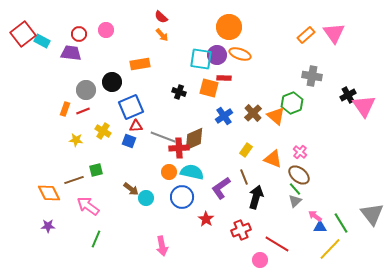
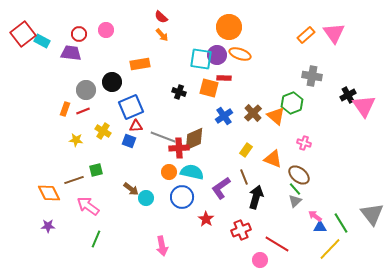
pink cross at (300, 152): moved 4 px right, 9 px up; rotated 24 degrees counterclockwise
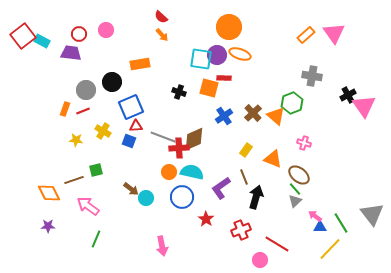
red square at (23, 34): moved 2 px down
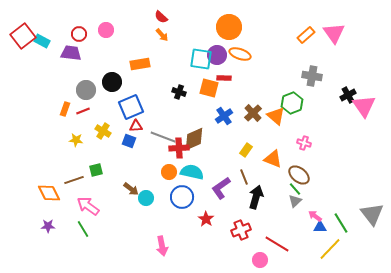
green line at (96, 239): moved 13 px left, 10 px up; rotated 54 degrees counterclockwise
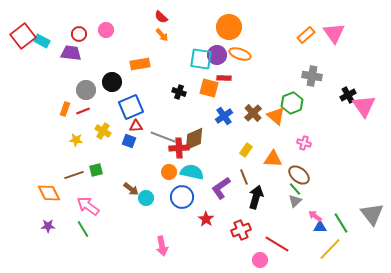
orange triangle at (273, 159): rotated 18 degrees counterclockwise
brown line at (74, 180): moved 5 px up
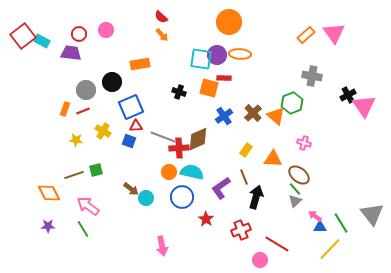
orange circle at (229, 27): moved 5 px up
orange ellipse at (240, 54): rotated 15 degrees counterclockwise
brown diamond at (194, 139): moved 4 px right
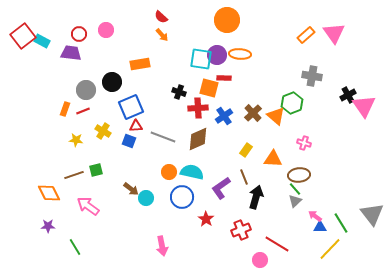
orange circle at (229, 22): moved 2 px left, 2 px up
red cross at (179, 148): moved 19 px right, 40 px up
brown ellipse at (299, 175): rotated 45 degrees counterclockwise
green line at (83, 229): moved 8 px left, 18 px down
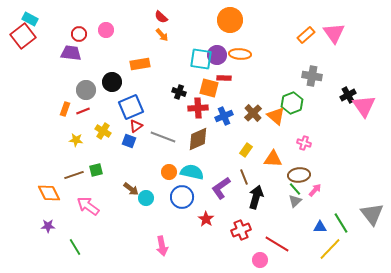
orange circle at (227, 20): moved 3 px right
cyan rectangle at (42, 41): moved 12 px left, 22 px up
blue cross at (224, 116): rotated 12 degrees clockwise
red triangle at (136, 126): rotated 32 degrees counterclockwise
pink arrow at (315, 216): moved 26 px up; rotated 96 degrees clockwise
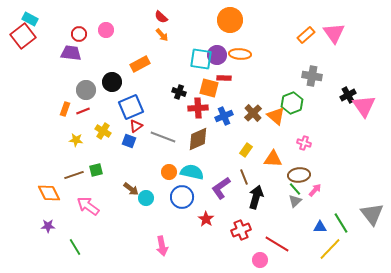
orange rectangle at (140, 64): rotated 18 degrees counterclockwise
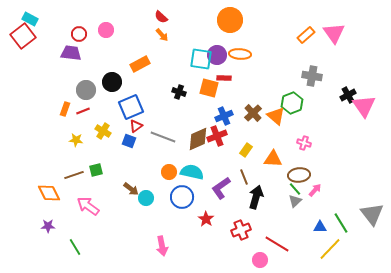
red cross at (198, 108): moved 19 px right, 28 px down; rotated 18 degrees counterclockwise
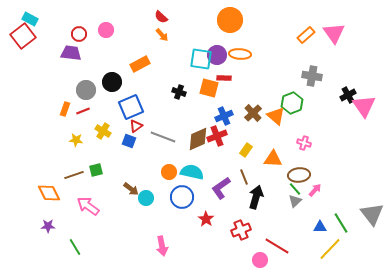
red line at (277, 244): moved 2 px down
